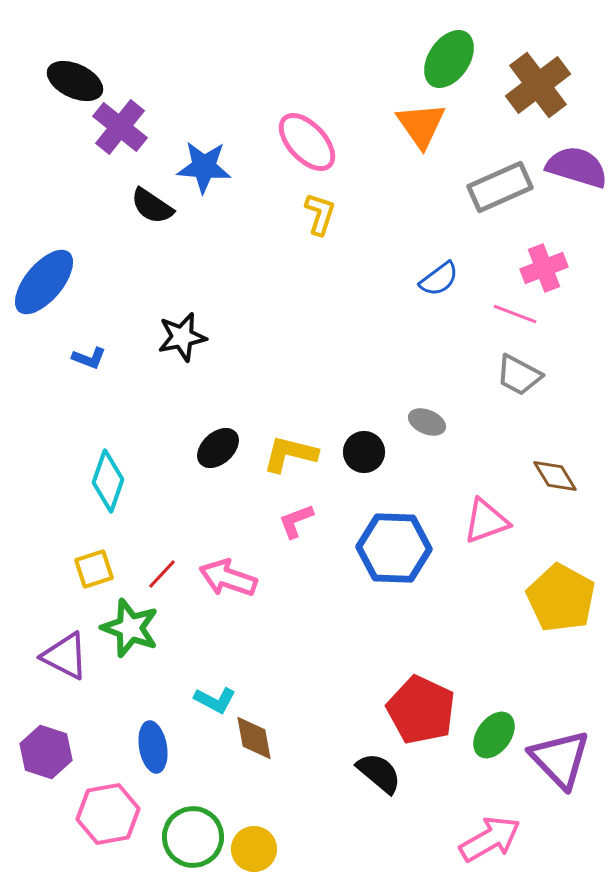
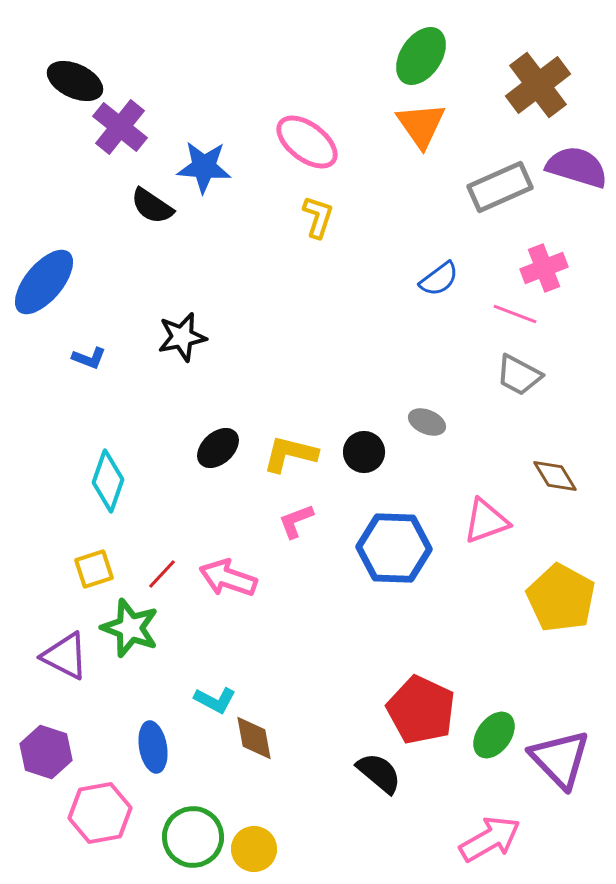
green ellipse at (449, 59): moved 28 px left, 3 px up
pink ellipse at (307, 142): rotated 10 degrees counterclockwise
yellow L-shape at (320, 214): moved 2 px left, 3 px down
pink hexagon at (108, 814): moved 8 px left, 1 px up
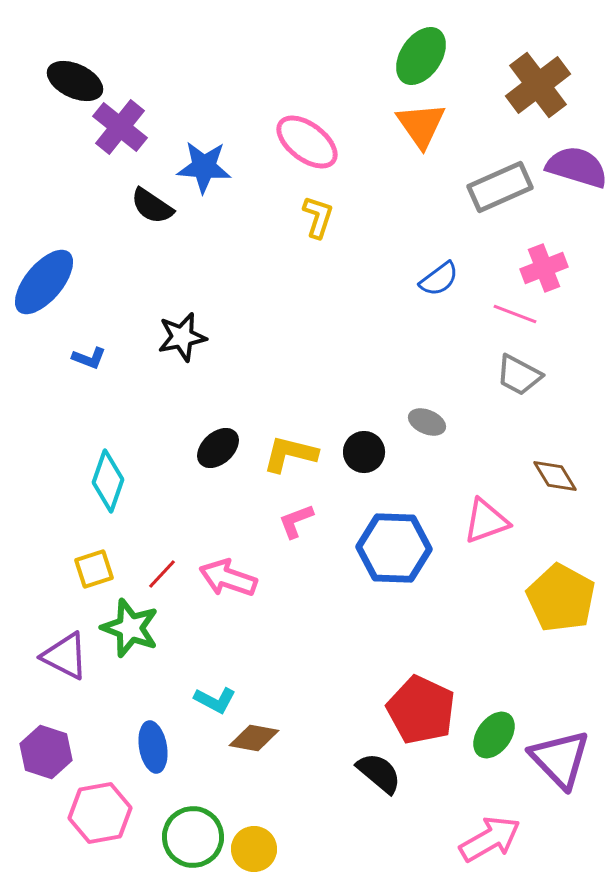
brown diamond at (254, 738): rotated 69 degrees counterclockwise
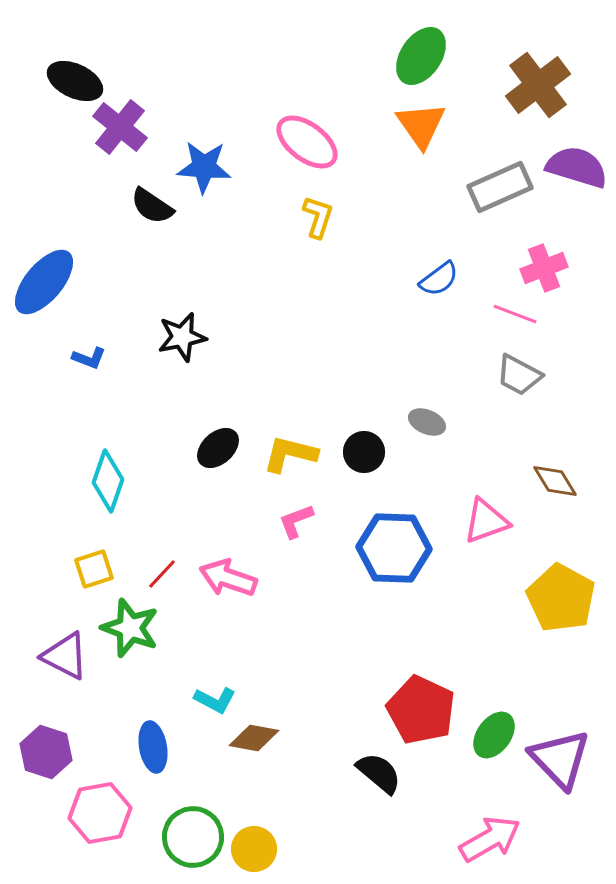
brown diamond at (555, 476): moved 5 px down
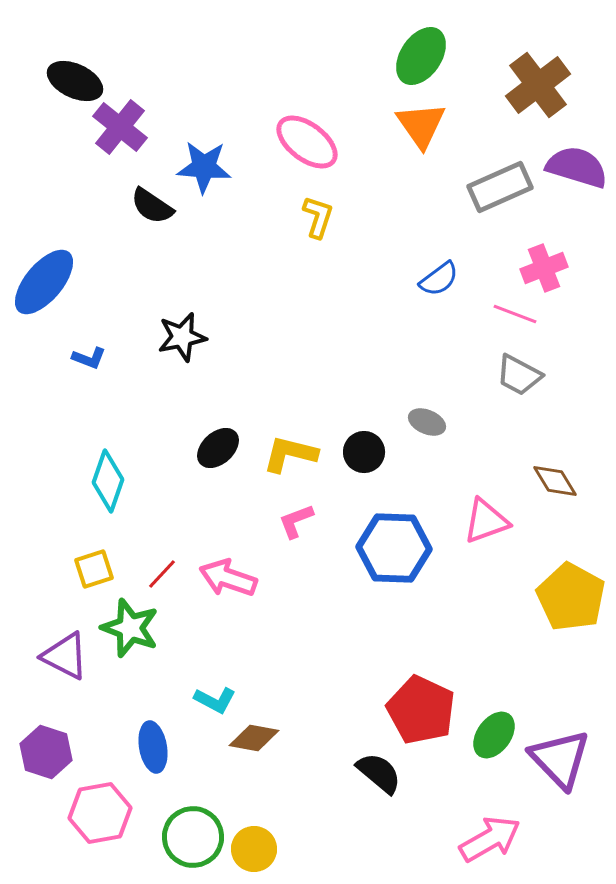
yellow pentagon at (561, 598): moved 10 px right, 1 px up
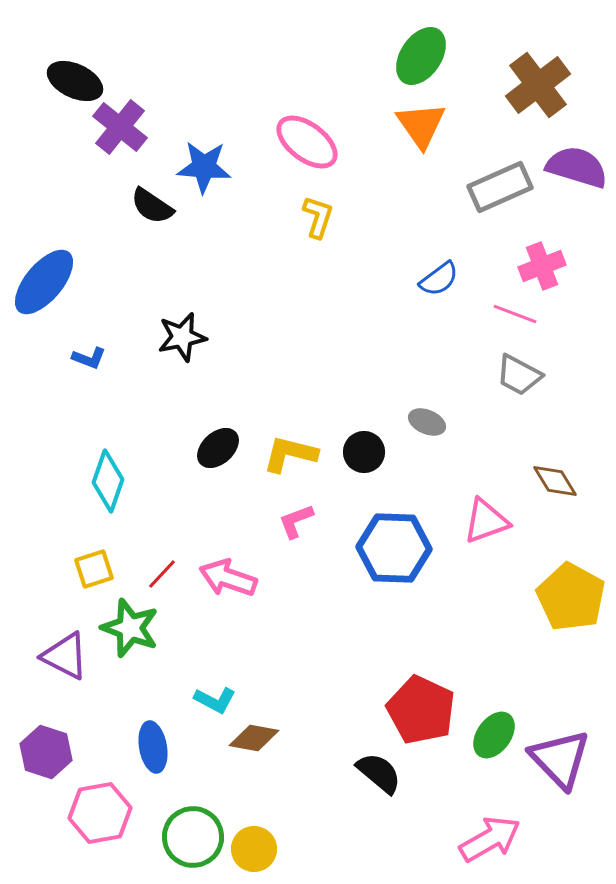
pink cross at (544, 268): moved 2 px left, 2 px up
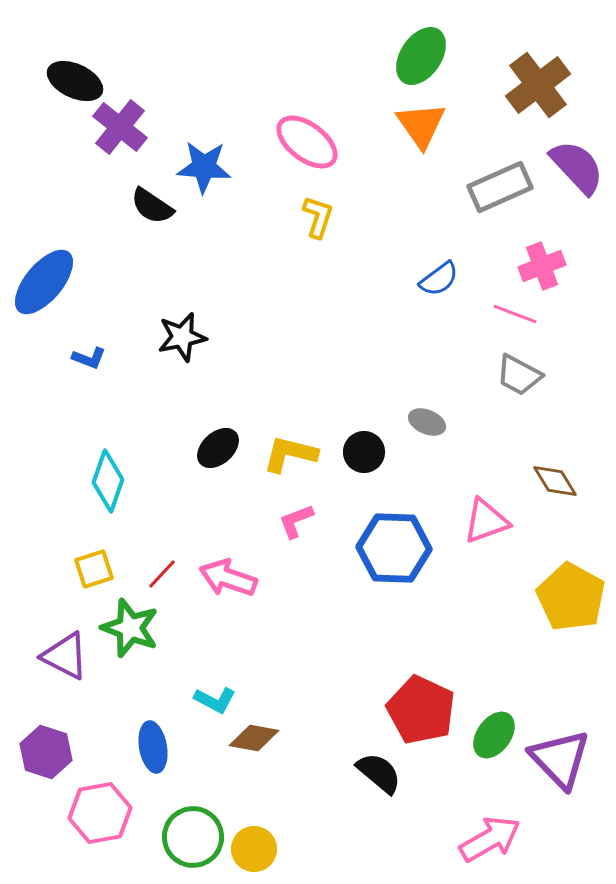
purple semicircle at (577, 167): rotated 30 degrees clockwise
